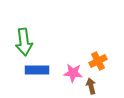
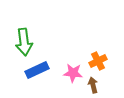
blue rectangle: rotated 25 degrees counterclockwise
brown arrow: moved 2 px right, 1 px up
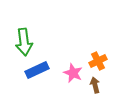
pink star: rotated 18 degrees clockwise
brown arrow: moved 2 px right
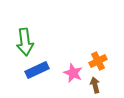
green arrow: moved 1 px right
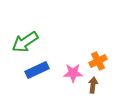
green arrow: rotated 64 degrees clockwise
pink star: rotated 24 degrees counterclockwise
brown arrow: moved 2 px left; rotated 21 degrees clockwise
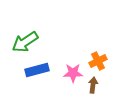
blue rectangle: rotated 10 degrees clockwise
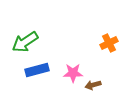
orange cross: moved 11 px right, 18 px up
brown arrow: rotated 112 degrees counterclockwise
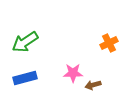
blue rectangle: moved 12 px left, 8 px down
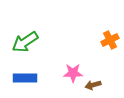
orange cross: moved 1 px right, 3 px up
blue rectangle: rotated 15 degrees clockwise
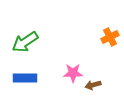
orange cross: moved 3 px up
